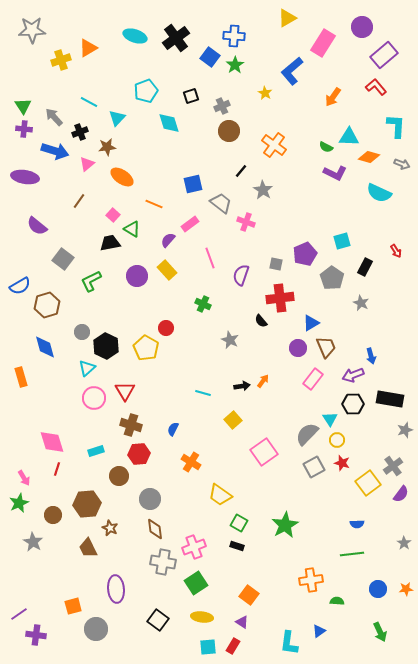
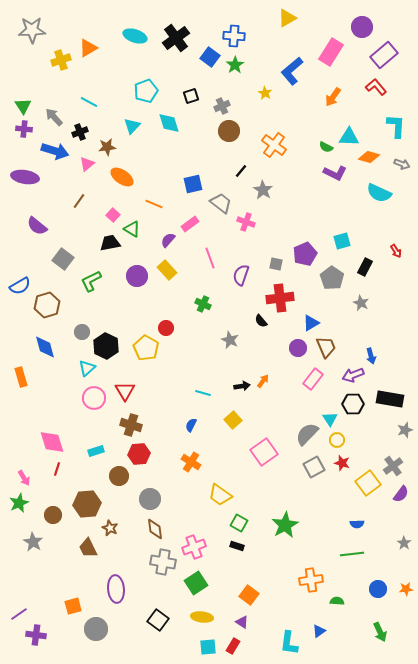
pink rectangle at (323, 43): moved 8 px right, 9 px down
cyan triangle at (117, 118): moved 15 px right, 8 px down
blue semicircle at (173, 429): moved 18 px right, 4 px up
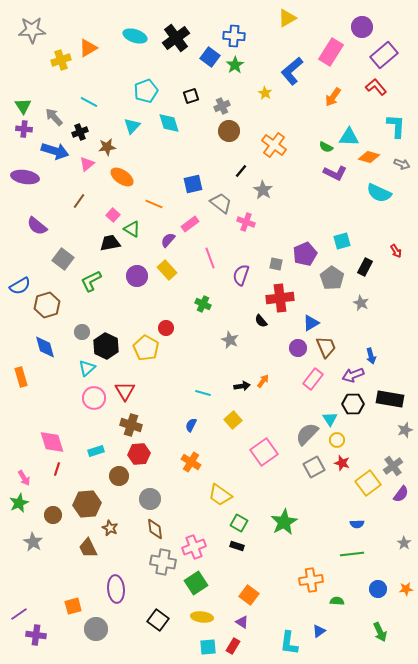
green star at (285, 525): moved 1 px left, 3 px up
